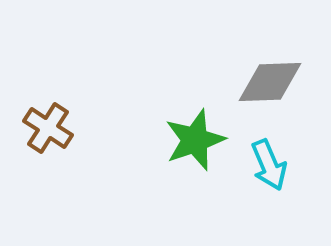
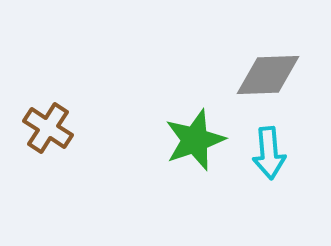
gray diamond: moved 2 px left, 7 px up
cyan arrow: moved 12 px up; rotated 18 degrees clockwise
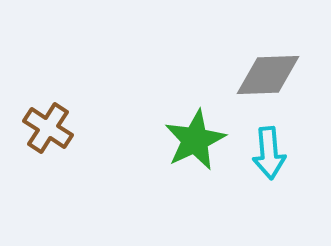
green star: rotated 6 degrees counterclockwise
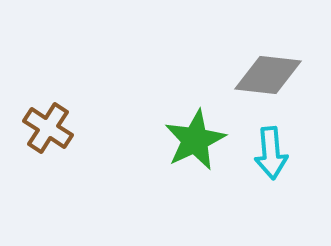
gray diamond: rotated 8 degrees clockwise
cyan arrow: moved 2 px right
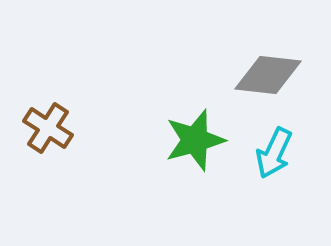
green star: rotated 10 degrees clockwise
cyan arrow: moved 3 px right; rotated 30 degrees clockwise
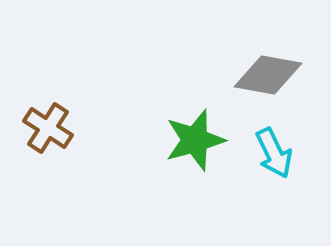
gray diamond: rotated 4 degrees clockwise
cyan arrow: rotated 51 degrees counterclockwise
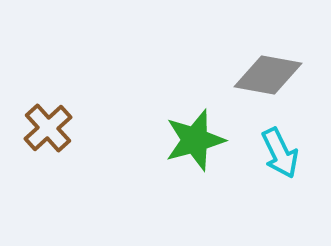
brown cross: rotated 15 degrees clockwise
cyan arrow: moved 6 px right
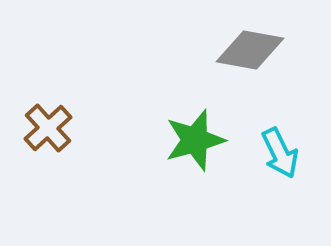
gray diamond: moved 18 px left, 25 px up
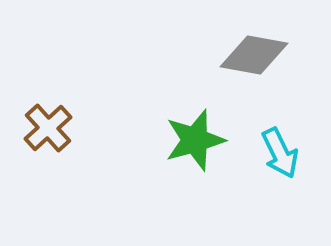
gray diamond: moved 4 px right, 5 px down
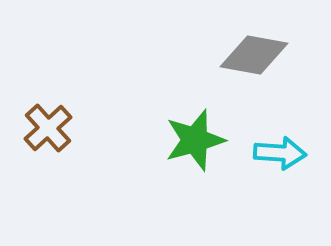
cyan arrow: rotated 60 degrees counterclockwise
